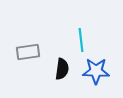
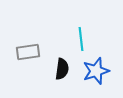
cyan line: moved 1 px up
blue star: rotated 20 degrees counterclockwise
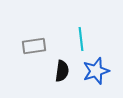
gray rectangle: moved 6 px right, 6 px up
black semicircle: moved 2 px down
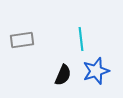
gray rectangle: moved 12 px left, 6 px up
black semicircle: moved 1 px right, 4 px down; rotated 15 degrees clockwise
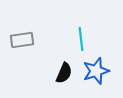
black semicircle: moved 1 px right, 2 px up
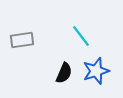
cyan line: moved 3 px up; rotated 30 degrees counterclockwise
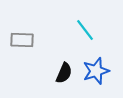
cyan line: moved 4 px right, 6 px up
gray rectangle: rotated 10 degrees clockwise
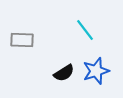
black semicircle: rotated 35 degrees clockwise
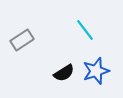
gray rectangle: rotated 35 degrees counterclockwise
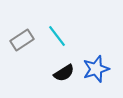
cyan line: moved 28 px left, 6 px down
blue star: moved 2 px up
